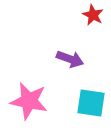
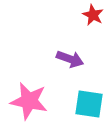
cyan square: moved 2 px left, 1 px down
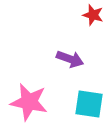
red star: rotated 10 degrees counterclockwise
pink star: moved 1 px down
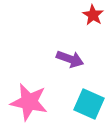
red star: rotated 15 degrees clockwise
cyan square: rotated 16 degrees clockwise
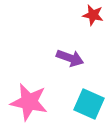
red star: rotated 20 degrees counterclockwise
purple arrow: moved 1 px up
